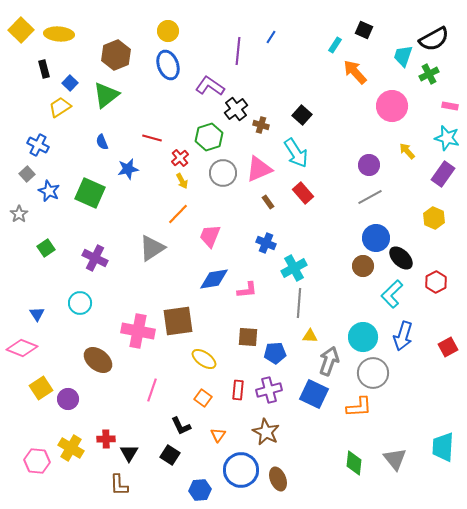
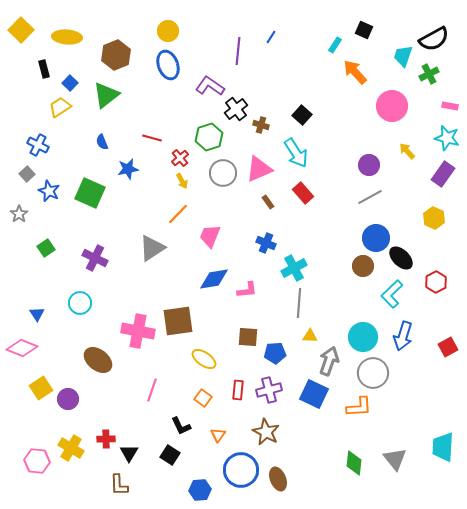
yellow ellipse at (59, 34): moved 8 px right, 3 px down
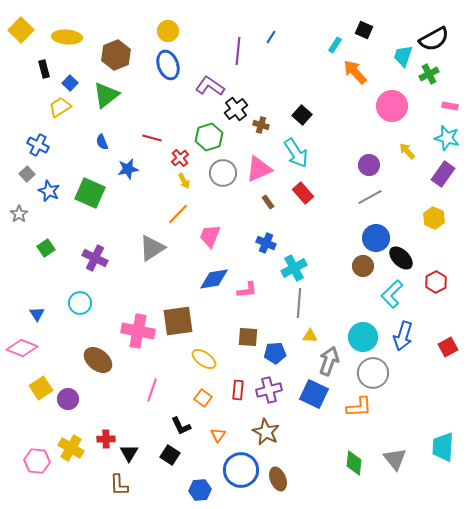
yellow arrow at (182, 181): moved 2 px right
